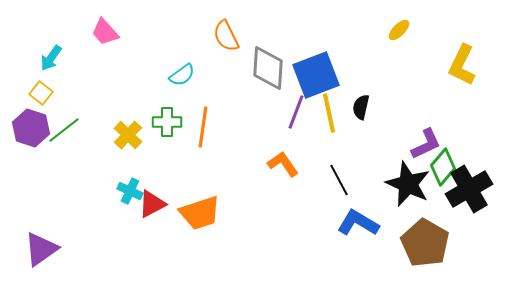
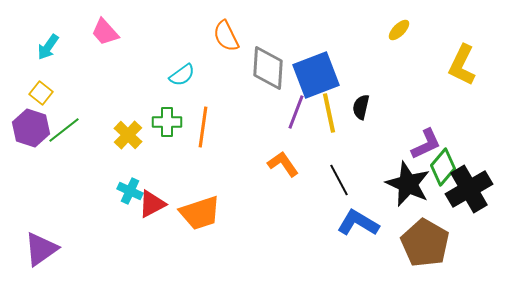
cyan arrow: moved 3 px left, 11 px up
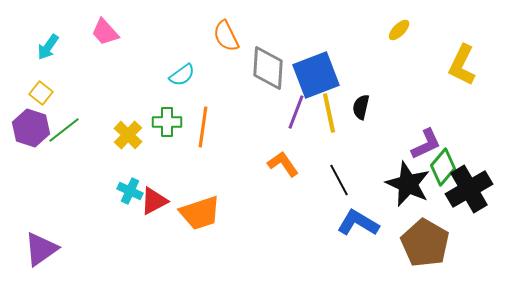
red triangle: moved 2 px right, 3 px up
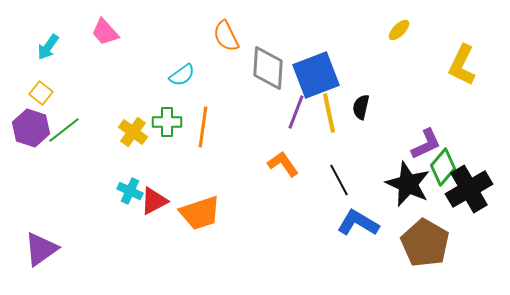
yellow cross: moved 5 px right, 3 px up; rotated 8 degrees counterclockwise
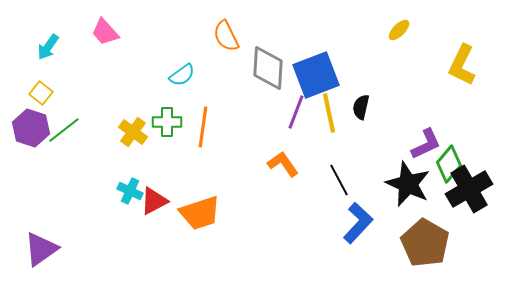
green diamond: moved 6 px right, 3 px up
blue L-shape: rotated 102 degrees clockwise
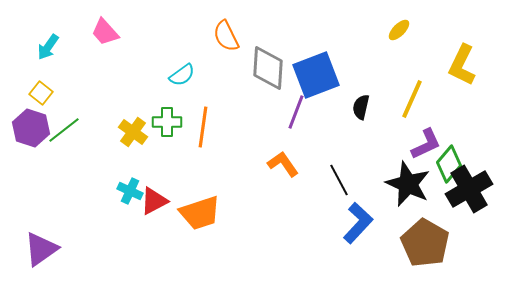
yellow line: moved 83 px right, 14 px up; rotated 36 degrees clockwise
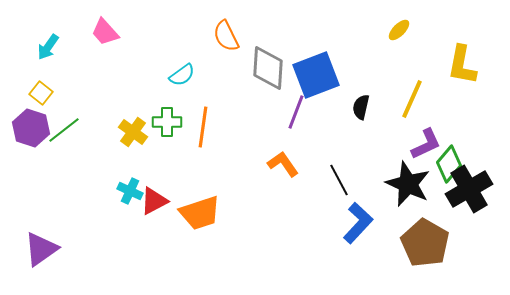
yellow L-shape: rotated 15 degrees counterclockwise
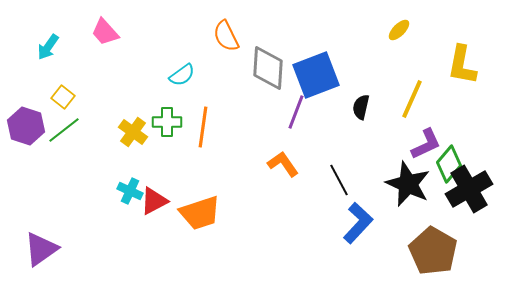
yellow square: moved 22 px right, 4 px down
purple hexagon: moved 5 px left, 2 px up
brown pentagon: moved 8 px right, 8 px down
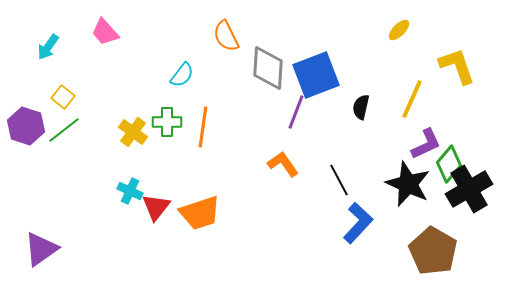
yellow L-shape: moved 5 px left, 1 px down; rotated 150 degrees clockwise
cyan semicircle: rotated 16 degrees counterclockwise
red triangle: moved 2 px right, 6 px down; rotated 24 degrees counterclockwise
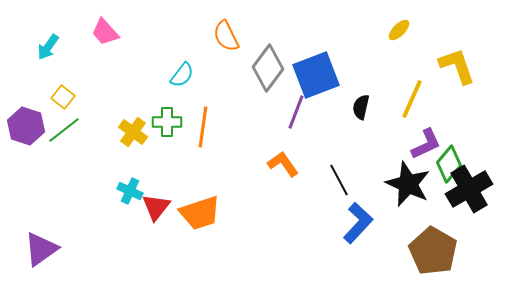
gray diamond: rotated 33 degrees clockwise
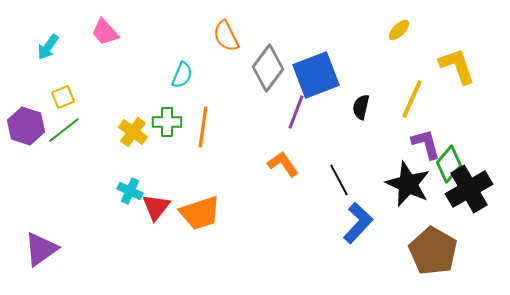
cyan semicircle: rotated 16 degrees counterclockwise
yellow square: rotated 30 degrees clockwise
purple L-shape: rotated 80 degrees counterclockwise
